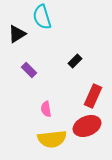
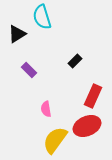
yellow semicircle: moved 3 px right, 1 px down; rotated 132 degrees clockwise
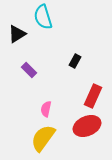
cyan semicircle: moved 1 px right
black rectangle: rotated 16 degrees counterclockwise
pink semicircle: rotated 21 degrees clockwise
yellow semicircle: moved 12 px left, 2 px up
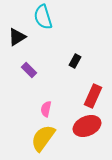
black triangle: moved 3 px down
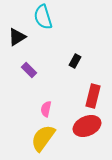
red rectangle: rotated 10 degrees counterclockwise
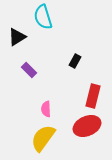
pink semicircle: rotated 14 degrees counterclockwise
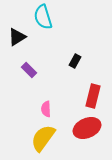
red ellipse: moved 2 px down
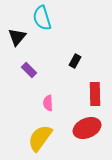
cyan semicircle: moved 1 px left, 1 px down
black triangle: rotated 18 degrees counterclockwise
red rectangle: moved 2 px right, 2 px up; rotated 15 degrees counterclockwise
pink semicircle: moved 2 px right, 6 px up
yellow semicircle: moved 3 px left
